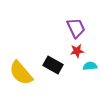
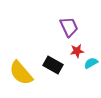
purple trapezoid: moved 7 px left, 1 px up
cyan semicircle: moved 1 px right, 3 px up; rotated 24 degrees counterclockwise
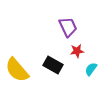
purple trapezoid: moved 1 px left
cyan semicircle: moved 6 px down; rotated 24 degrees counterclockwise
yellow semicircle: moved 4 px left, 3 px up
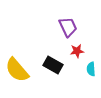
cyan semicircle: rotated 40 degrees counterclockwise
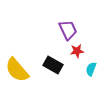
purple trapezoid: moved 3 px down
cyan semicircle: rotated 24 degrees clockwise
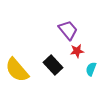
purple trapezoid: rotated 15 degrees counterclockwise
black rectangle: rotated 18 degrees clockwise
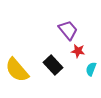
red star: moved 1 px right; rotated 16 degrees clockwise
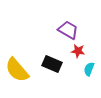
purple trapezoid: rotated 20 degrees counterclockwise
black rectangle: moved 1 px left, 1 px up; rotated 24 degrees counterclockwise
cyan semicircle: moved 2 px left
